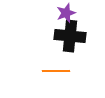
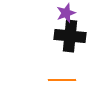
orange line: moved 6 px right, 9 px down
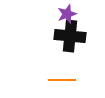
purple star: moved 1 px right, 1 px down
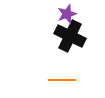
black cross: rotated 20 degrees clockwise
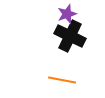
orange line: rotated 12 degrees clockwise
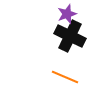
orange line: moved 3 px right, 3 px up; rotated 12 degrees clockwise
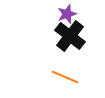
black cross: rotated 12 degrees clockwise
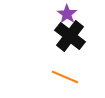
purple star: rotated 18 degrees counterclockwise
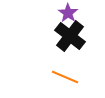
purple star: moved 1 px right, 1 px up
